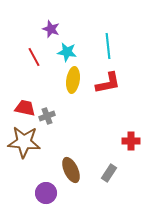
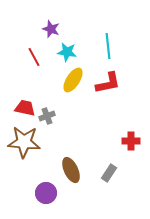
yellow ellipse: rotated 25 degrees clockwise
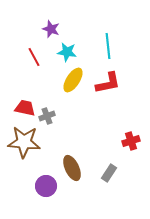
red cross: rotated 18 degrees counterclockwise
brown ellipse: moved 1 px right, 2 px up
purple circle: moved 7 px up
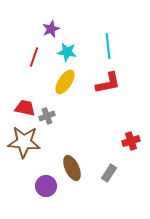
purple star: rotated 30 degrees clockwise
red line: rotated 48 degrees clockwise
yellow ellipse: moved 8 px left, 2 px down
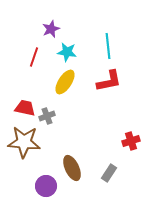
red L-shape: moved 1 px right, 2 px up
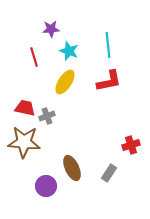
purple star: rotated 18 degrees clockwise
cyan line: moved 1 px up
cyan star: moved 2 px right, 1 px up; rotated 12 degrees clockwise
red line: rotated 36 degrees counterclockwise
red cross: moved 4 px down
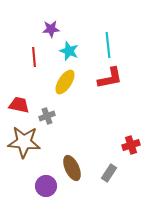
red line: rotated 12 degrees clockwise
red L-shape: moved 1 px right, 3 px up
red trapezoid: moved 6 px left, 3 px up
